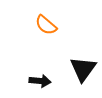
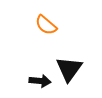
black triangle: moved 14 px left
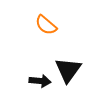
black triangle: moved 1 px left, 1 px down
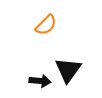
orange semicircle: rotated 85 degrees counterclockwise
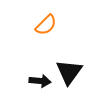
black triangle: moved 1 px right, 2 px down
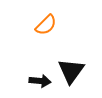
black triangle: moved 2 px right, 1 px up
